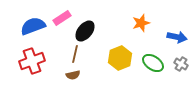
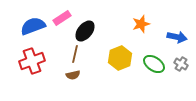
orange star: moved 1 px down
green ellipse: moved 1 px right, 1 px down
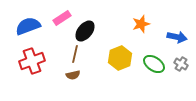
blue semicircle: moved 5 px left
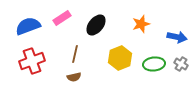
black ellipse: moved 11 px right, 6 px up
green ellipse: rotated 40 degrees counterclockwise
brown semicircle: moved 1 px right, 2 px down
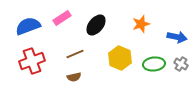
brown line: rotated 54 degrees clockwise
yellow hexagon: rotated 15 degrees counterclockwise
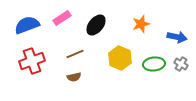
blue semicircle: moved 1 px left, 1 px up
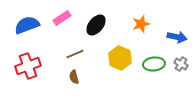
red cross: moved 4 px left, 5 px down
brown semicircle: rotated 88 degrees clockwise
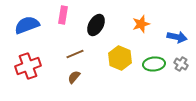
pink rectangle: moved 1 px right, 3 px up; rotated 48 degrees counterclockwise
black ellipse: rotated 10 degrees counterclockwise
brown semicircle: rotated 56 degrees clockwise
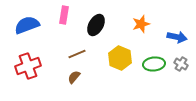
pink rectangle: moved 1 px right
brown line: moved 2 px right
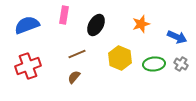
blue arrow: rotated 12 degrees clockwise
